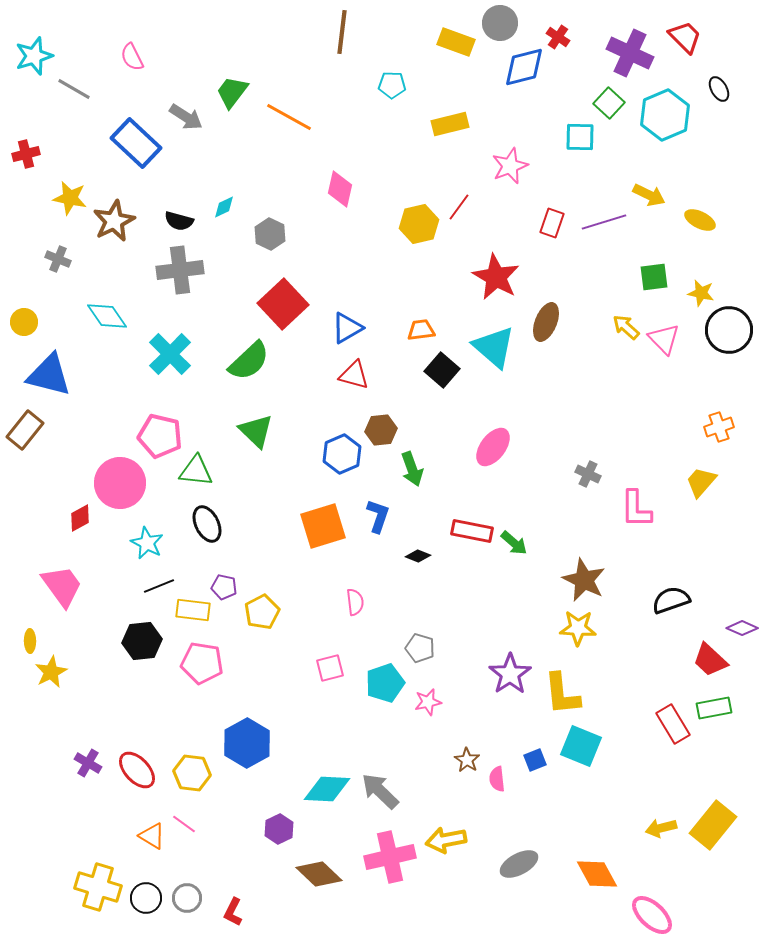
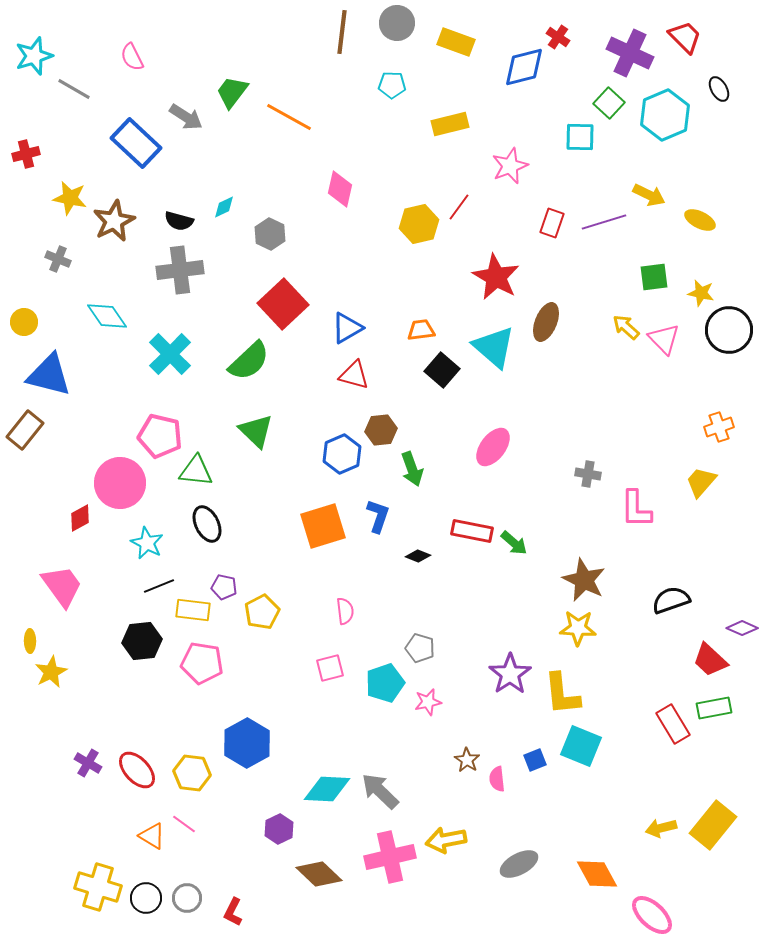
gray circle at (500, 23): moved 103 px left
gray cross at (588, 474): rotated 15 degrees counterclockwise
pink semicircle at (355, 602): moved 10 px left, 9 px down
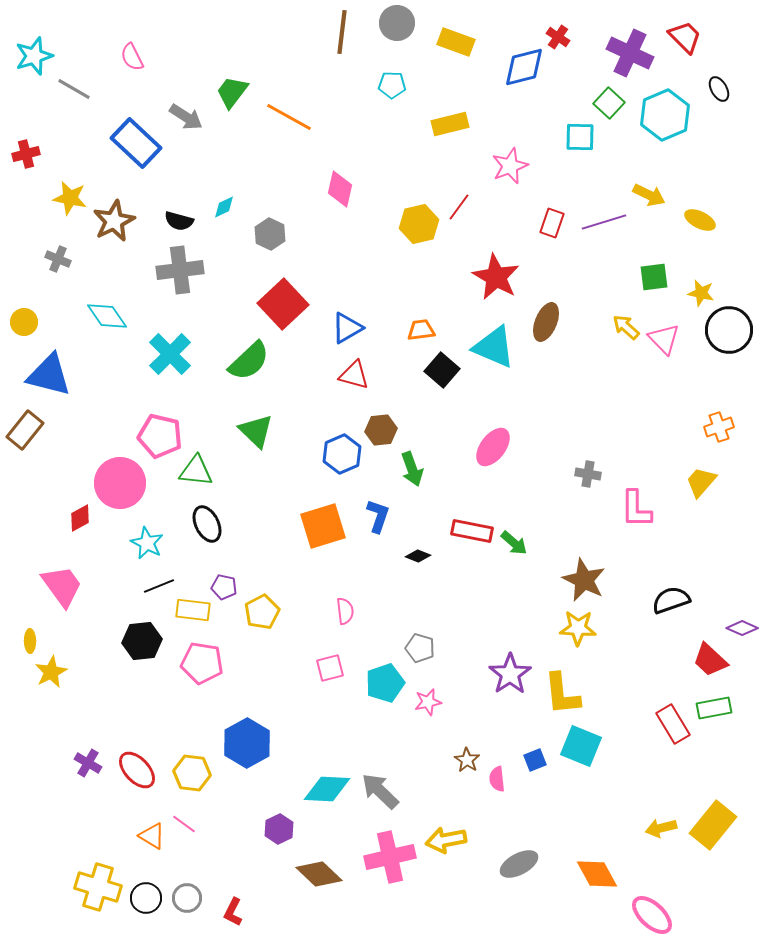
cyan triangle at (494, 347): rotated 18 degrees counterclockwise
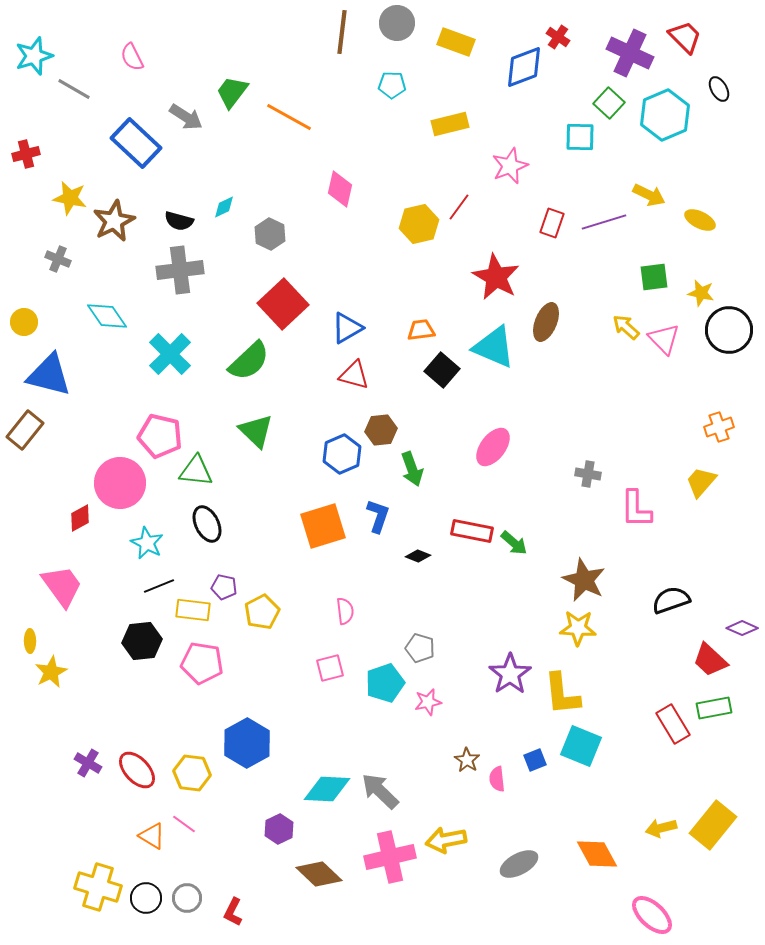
blue diamond at (524, 67): rotated 6 degrees counterclockwise
orange diamond at (597, 874): moved 20 px up
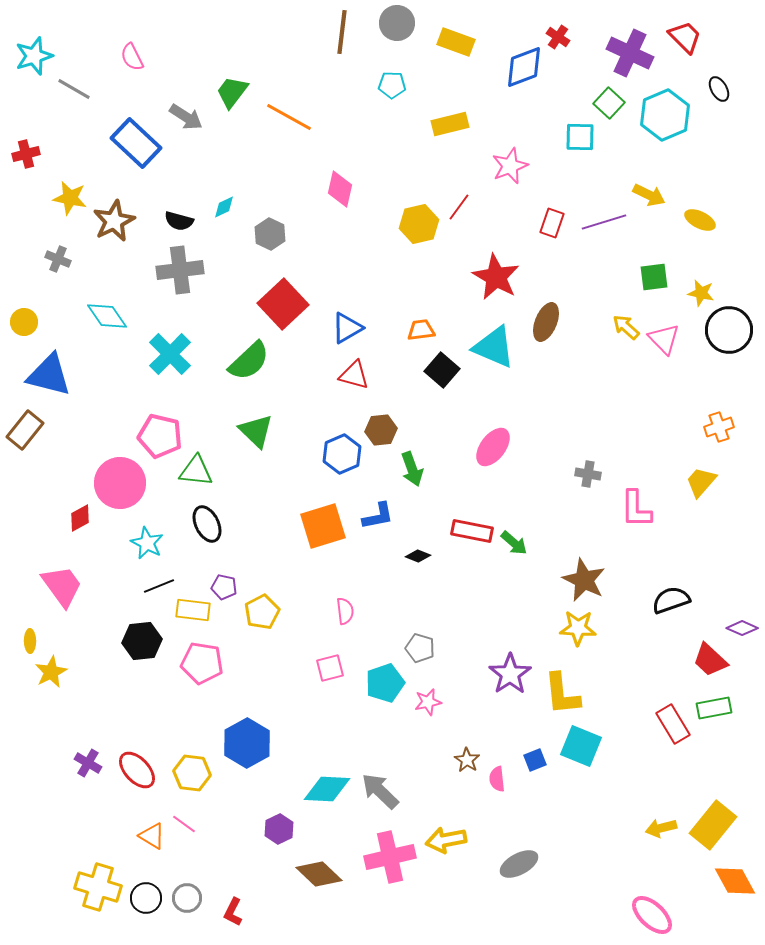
blue L-shape at (378, 516): rotated 60 degrees clockwise
orange diamond at (597, 854): moved 138 px right, 27 px down
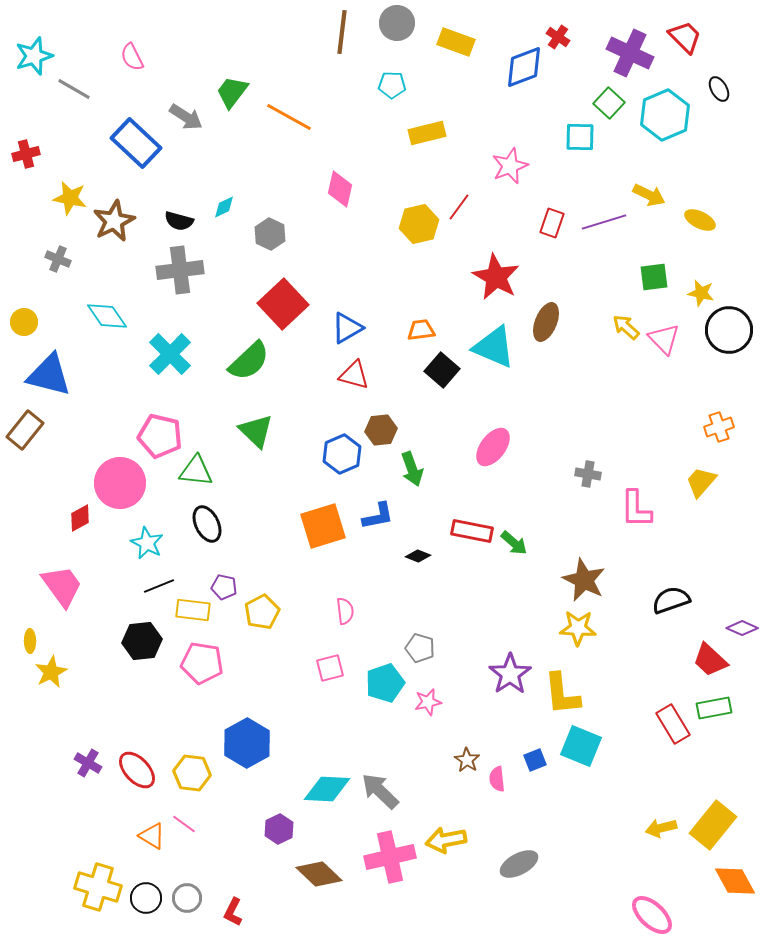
yellow rectangle at (450, 124): moved 23 px left, 9 px down
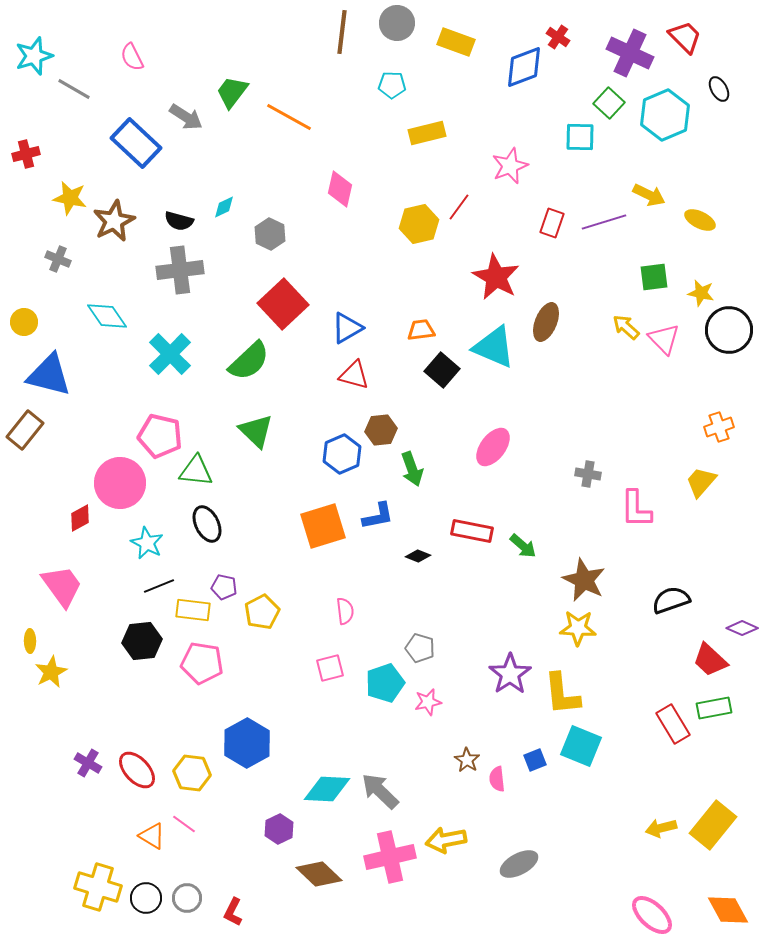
green arrow at (514, 543): moved 9 px right, 3 px down
orange diamond at (735, 881): moved 7 px left, 29 px down
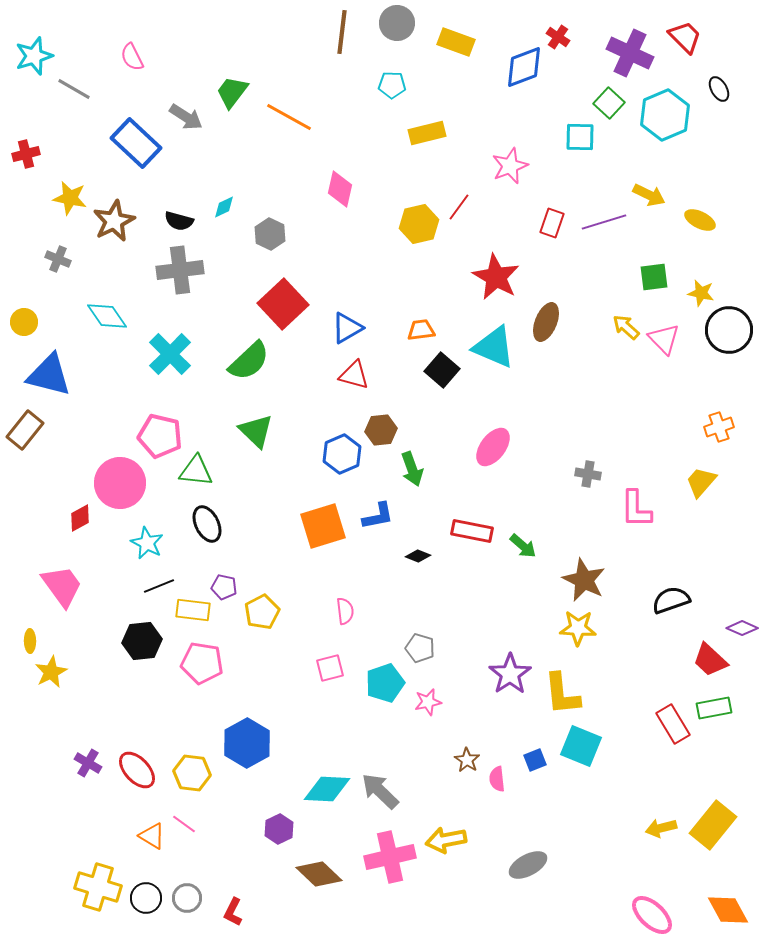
gray ellipse at (519, 864): moved 9 px right, 1 px down
